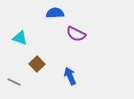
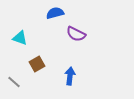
blue semicircle: rotated 12 degrees counterclockwise
brown square: rotated 14 degrees clockwise
blue arrow: rotated 30 degrees clockwise
gray line: rotated 16 degrees clockwise
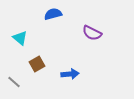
blue semicircle: moved 2 px left, 1 px down
purple semicircle: moved 16 px right, 1 px up
cyan triangle: rotated 21 degrees clockwise
blue arrow: moved 2 px up; rotated 78 degrees clockwise
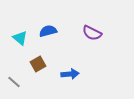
blue semicircle: moved 5 px left, 17 px down
brown square: moved 1 px right
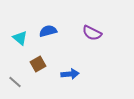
gray line: moved 1 px right
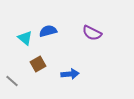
cyan triangle: moved 5 px right
gray line: moved 3 px left, 1 px up
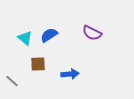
blue semicircle: moved 1 px right, 4 px down; rotated 18 degrees counterclockwise
brown square: rotated 28 degrees clockwise
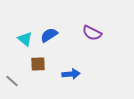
cyan triangle: moved 1 px down
blue arrow: moved 1 px right
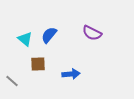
blue semicircle: rotated 18 degrees counterclockwise
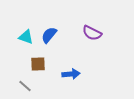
cyan triangle: moved 1 px right, 2 px up; rotated 21 degrees counterclockwise
gray line: moved 13 px right, 5 px down
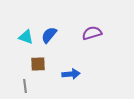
purple semicircle: rotated 138 degrees clockwise
gray line: rotated 40 degrees clockwise
